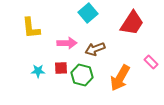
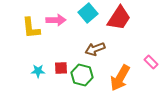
red trapezoid: moved 13 px left, 5 px up
pink arrow: moved 11 px left, 23 px up
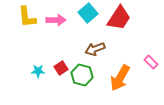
yellow L-shape: moved 4 px left, 11 px up
red square: rotated 32 degrees counterclockwise
